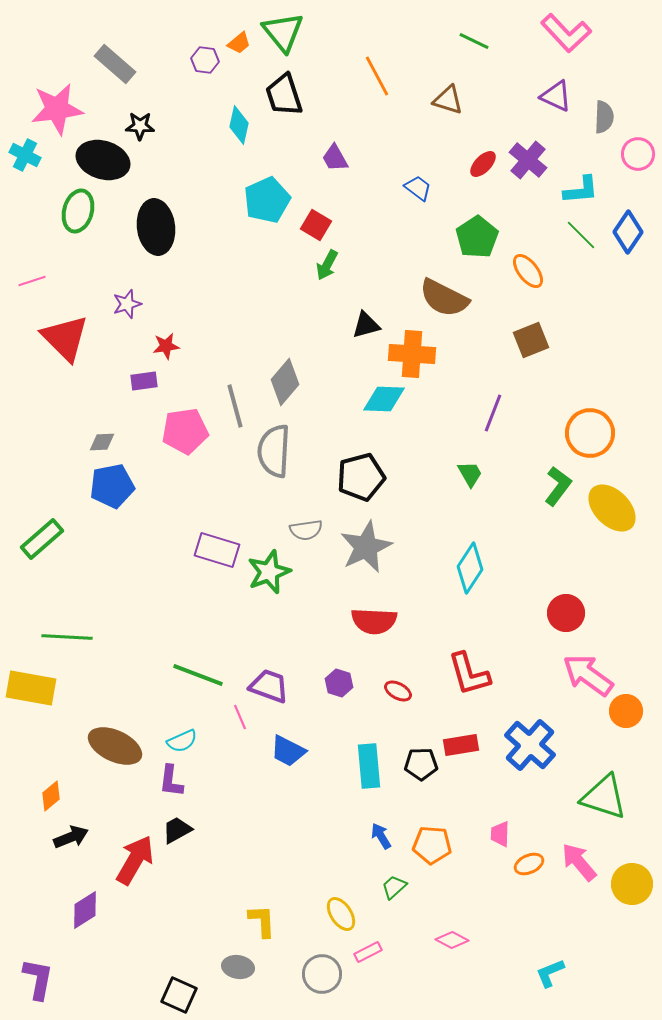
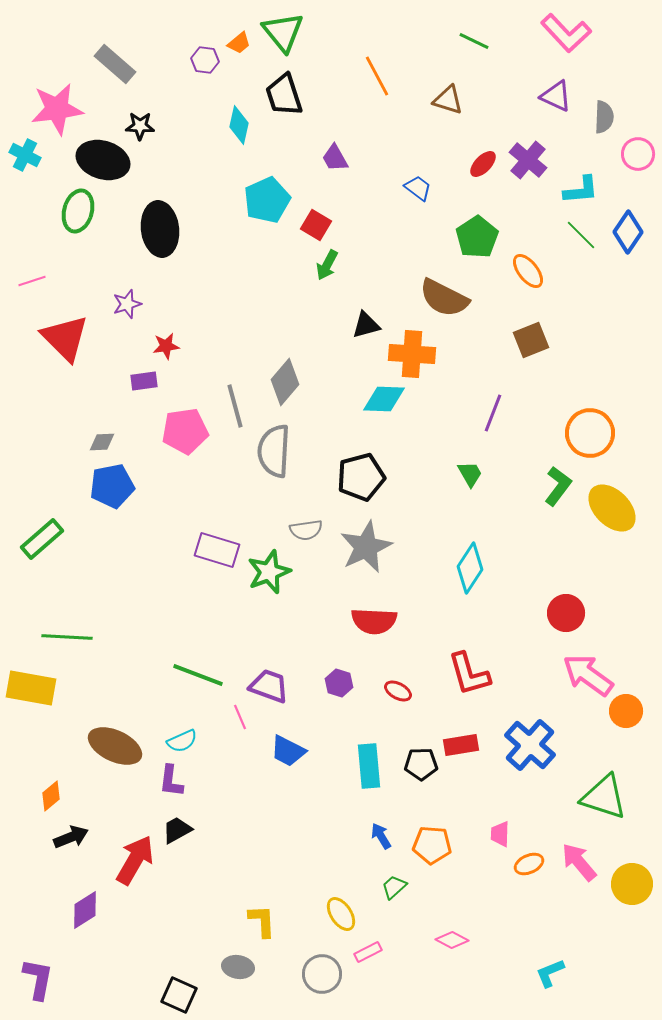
black ellipse at (156, 227): moved 4 px right, 2 px down
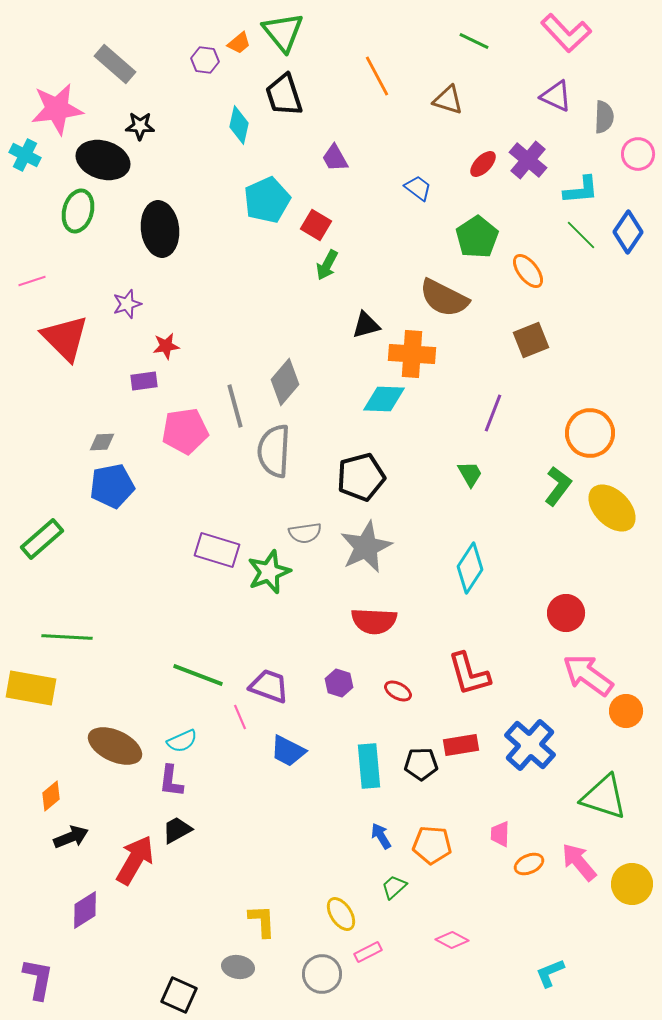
gray semicircle at (306, 530): moved 1 px left, 3 px down
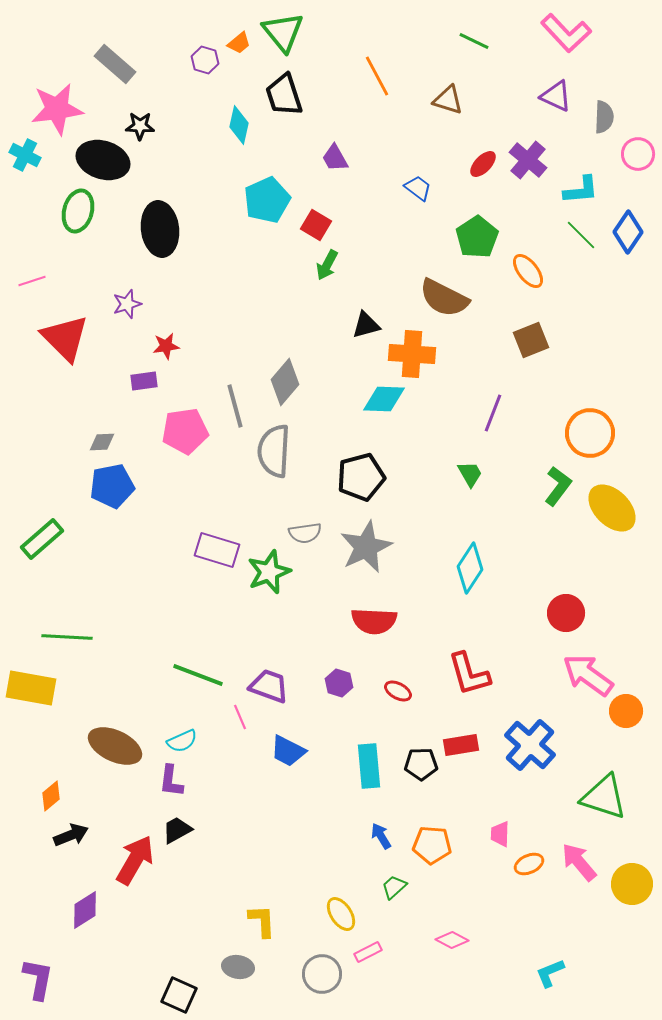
purple hexagon at (205, 60): rotated 8 degrees clockwise
black arrow at (71, 837): moved 2 px up
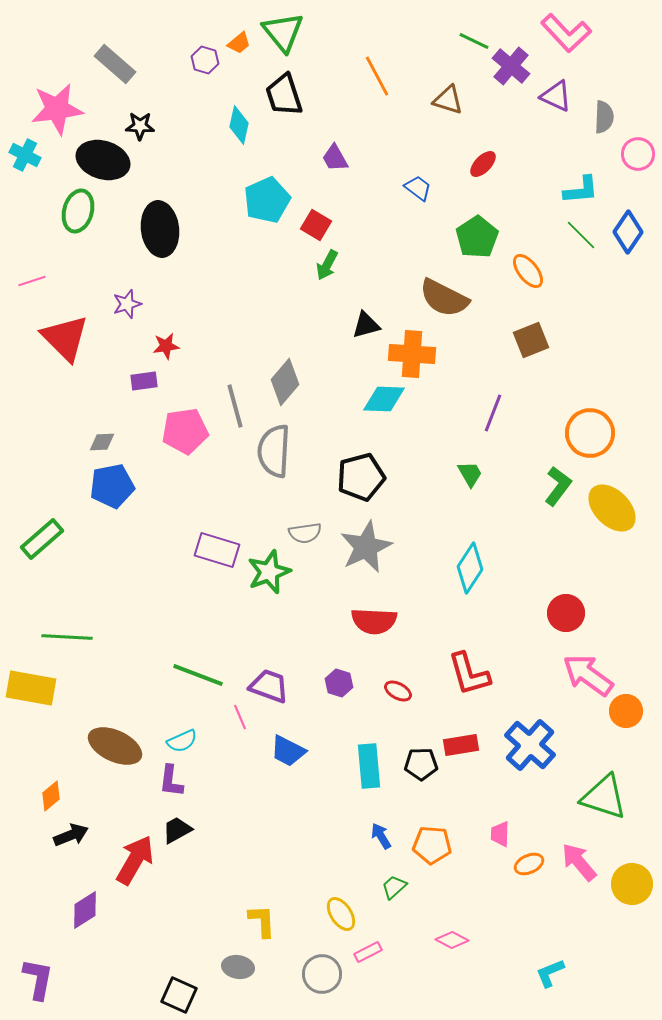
purple cross at (528, 160): moved 17 px left, 94 px up
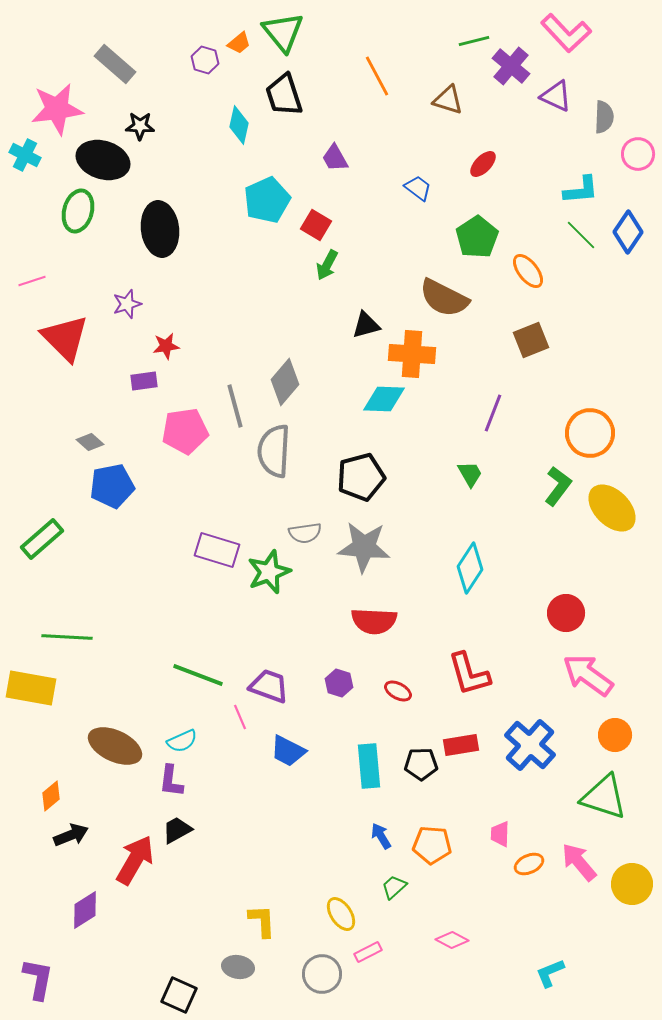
green line at (474, 41): rotated 40 degrees counterclockwise
gray diamond at (102, 442): moved 12 px left; rotated 44 degrees clockwise
gray star at (366, 547): moved 2 px left; rotated 30 degrees clockwise
orange circle at (626, 711): moved 11 px left, 24 px down
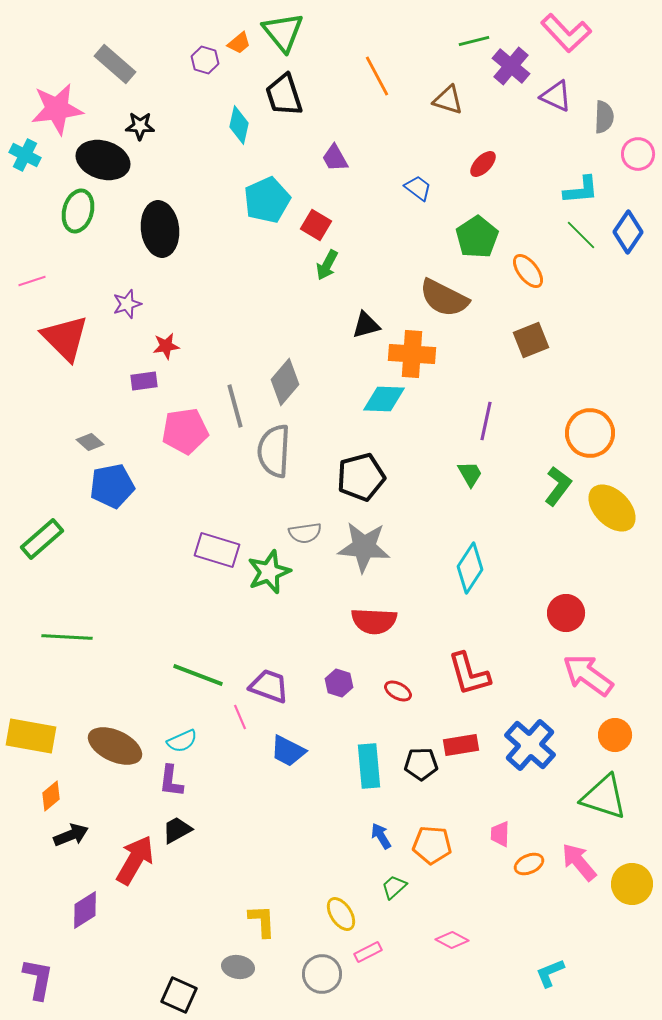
purple line at (493, 413): moved 7 px left, 8 px down; rotated 9 degrees counterclockwise
yellow rectangle at (31, 688): moved 48 px down
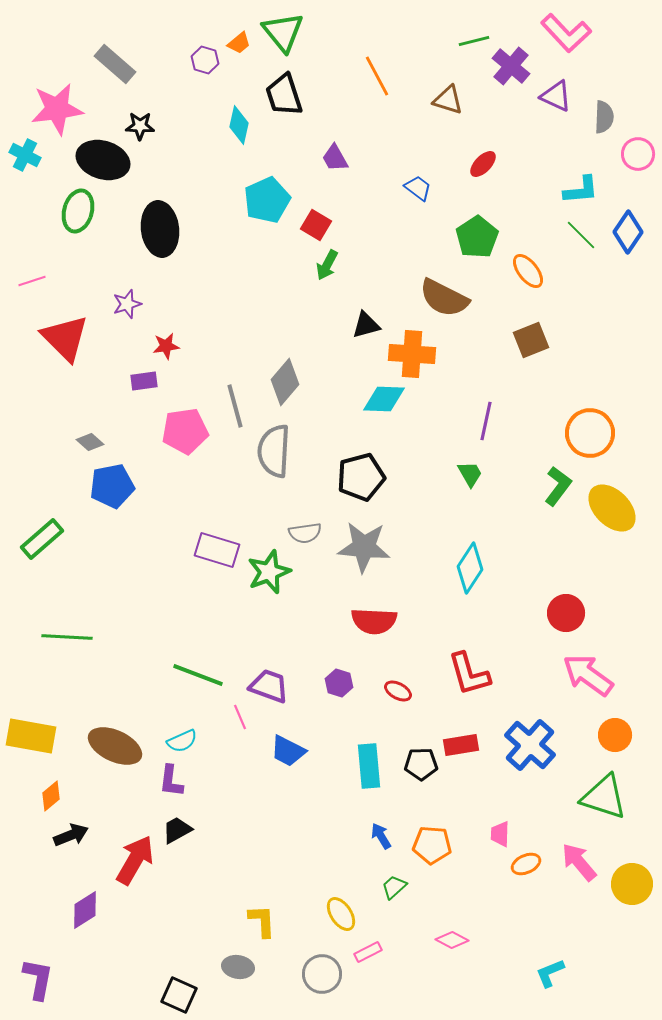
orange ellipse at (529, 864): moved 3 px left
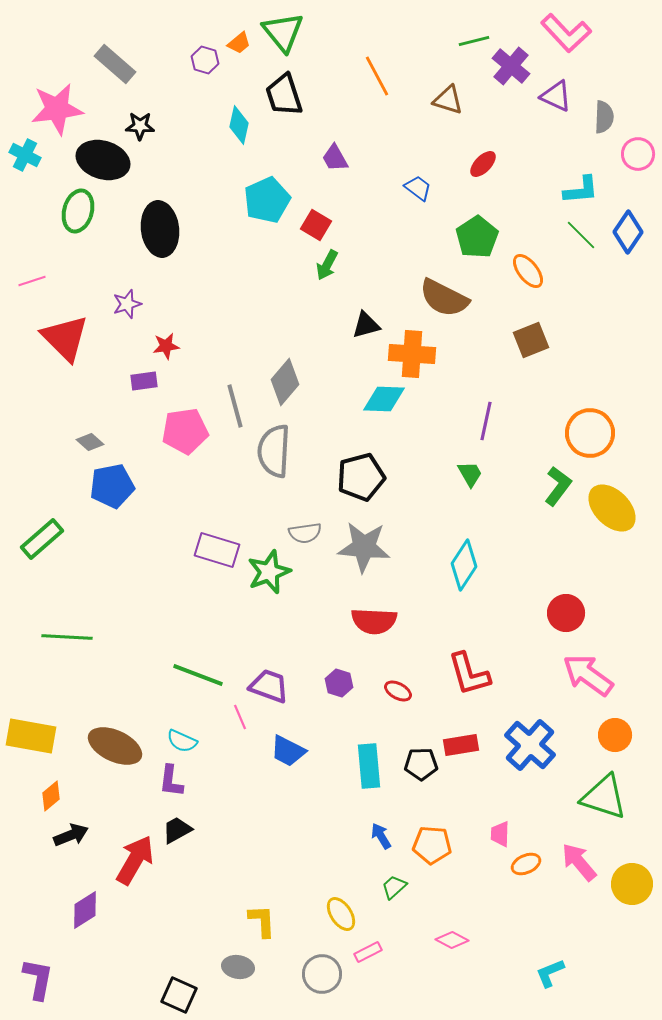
cyan diamond at (470, 568): moved 6 px left, 3 px up
cyan semicircle at (182, 741): rotated 48 degrees clockwise
